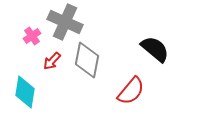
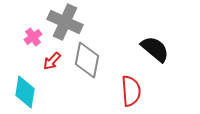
pink cross: moved 1 px right, 1 px down
red semicircle: rotated 44 degrees counterclockwise
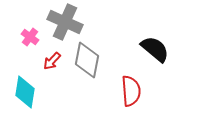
pink cross: moved 3 px left; rotated 18 degrees counterclockwise
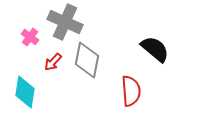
red arrow: moved 1 px right, 1 px down
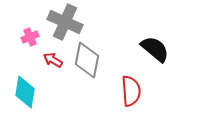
pink cross: rotated 30 degrees clockwise
red arrow: moved 2 px up; rotated 78 degrees clockwise
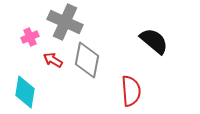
black semicircle: moved 1 px left, 8 px up
